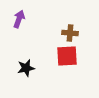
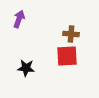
brown cross: moved 1 px right, 1 px down
black star: rotated 18 degrees clockwise
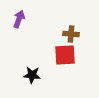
red square: moved 2 px left, 1 px up
black star: moved 6 px right, 7 px down
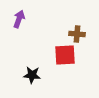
brown cross: moved 6 px right
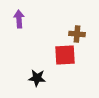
purple arrow: rotated 24 degrees counterclockwise
black star: moved 5 px right, 3 px down
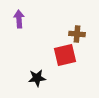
red square: rotated 10 degrees counterclockwise
black star: rotated 12 degrees counterclockwise
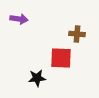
purple arrow: rotated 102 degrees clockwise
red square: moved 4 px left, 3 px down; rotated 15 degrees clockwise
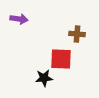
red square: moved 1 px down
black star: moved 7 px right
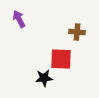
purple arrow: rotated 126 degrees counterclockwise
brown cross: moved 2 px up
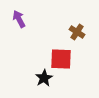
brown cross: rotated 28 degrees clockwise
black star: rotated 24 degrees counterclockwise
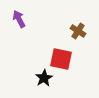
brown cross: moved 1 px right, 1 px up
red square: rotated 10 degrees clockwise
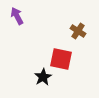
purple arrow: moved 2 px left, 3 px up
black star: moved 1 px left, 1 px up
